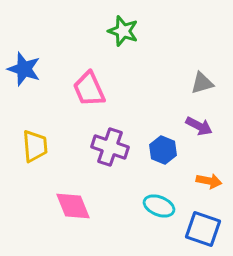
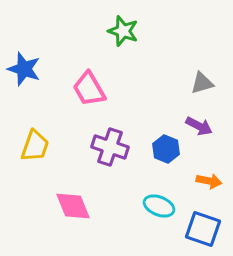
pink trapezoid: rotated 6 degrees counterclockwise
yellow trapezoid: rotated 24 degrees clockwise
blue hexagon: moved 3 px right, 1 px up
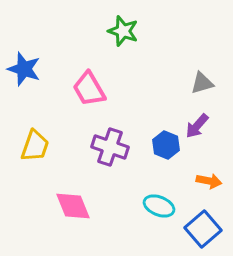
purple arrow: moved 2 px left; rotated 104 degrees clockwise
blue hexagon: moved 4 px up
blue square: rotated 30 degrees clockwise
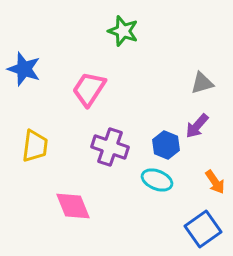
pink trapezoid: rotated 63 degrees clockwise
yellow trapezoid: rotated 12 degrees counterclockwise
orange arrow: moved 6 px right, 1 px down; rotated 45 degrees clockwise
cyan ellipse: moved 2 px left, 26 px up
blue square: rotated 6 degrees clockwise
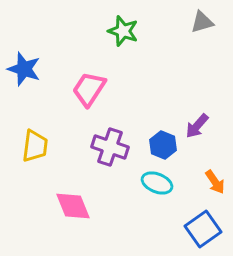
gray triangle: moved 61 px up
blue hexagon: moved 3 px left
cyan ellipse: moved 3 px down
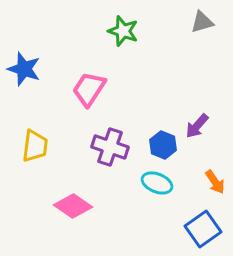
pink diamond: rotated 33 degrees counterclockwise
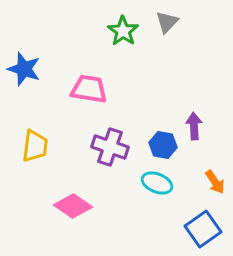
gray triangle: moved 35 px left; rotated 30 degrees counterclockwise
green star: rotated 16 degrees clockwise
pink trapezoid: rotated 66 degrees clockwise
purple arrow: moved 3 px left; rotated 136 degrees clockwise
blue hexagon: rotated 12 degrees counterclockwise
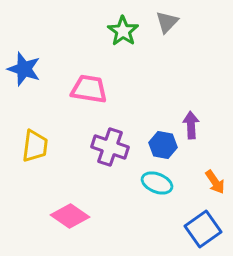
purple arrow: moved 3 px left, 1 px up
pink diamond: moved 3 px left, 10 px down
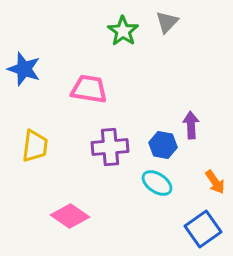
purple cross: rotated 24 degrees counterclockwise
cyan ellipse: rotated 12 degrees clockwise
